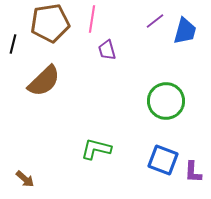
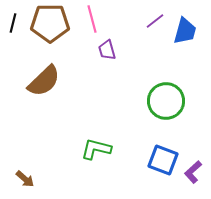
pink line: rotated 24 degrees counterclockwise
brown pentagon: rotated 9 degrees clockwise
black line: moved 21 px up
purple L-shape: rotated 45 degrees clockwise
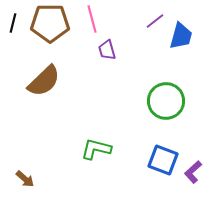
blue trapezoid: moved 4 px left, 5 px down
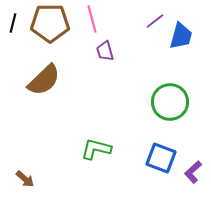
purple trapezoid: moved 2 px left, 1 px down
brown semicircle: moved 1 px up
green circle: moved 4 px right, 1 px down
blue square: moved 2 px left, 2 px up
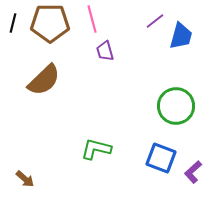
green circle: moved 6 px right, 4 px down
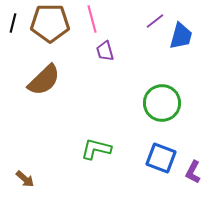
green circle: moved 14 px left, 3 px up
purple L-shape: rotated 20 degrees counterclockwise
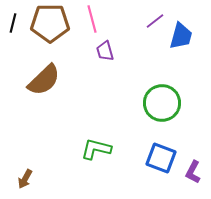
brown arrow: rotated 78 degrees clockwise
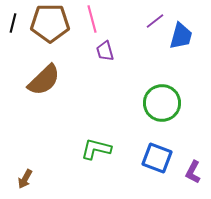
blue square: moved 4 px left
